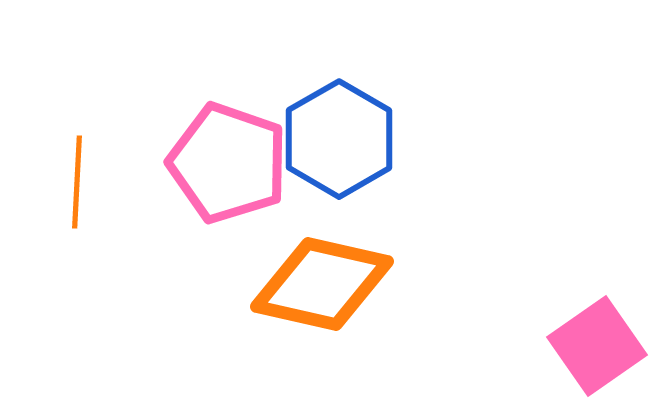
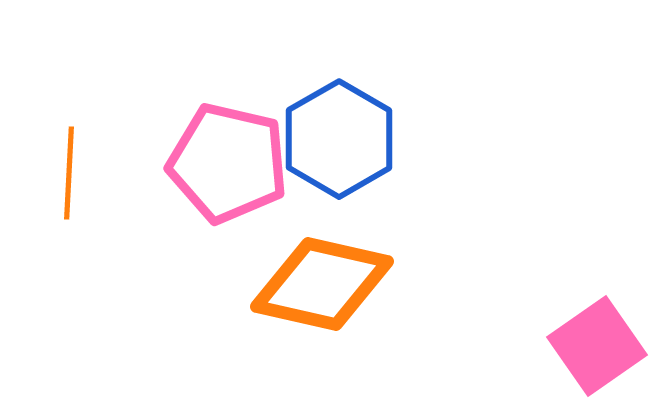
pink pentagon: rotated 6 degrees counterclockwise
orange line: moved 8 px left, 9 px up
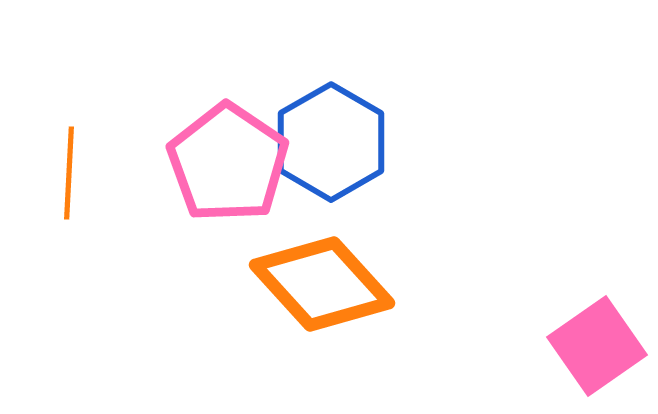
blue hexagon: moved 8 px left, 3 px down
pink pentagon: rotated 21 degrees clockwise
orange diamond: rotated 35 degrees clockwise
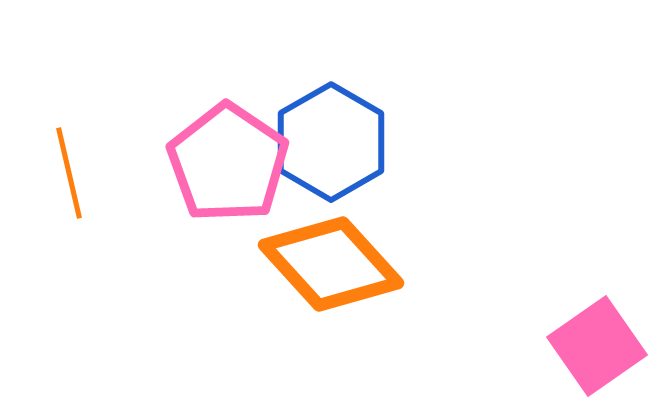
orange line: rotated 16 degrees counterclockwise
orange diamond: moved 9 px right, 20 px up
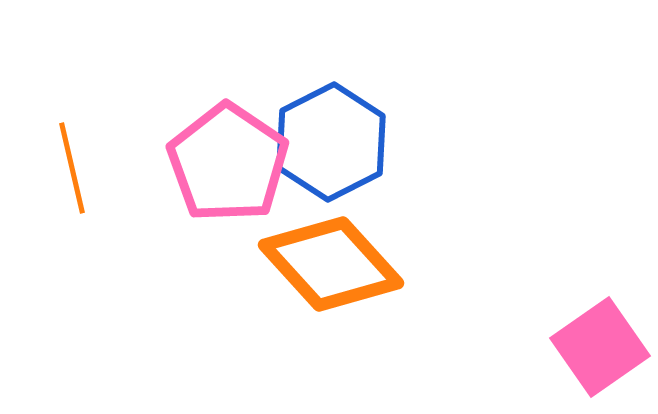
blue hexagon: rotated 3 degrees clockwise
orange line: moved 3 px right, 5 px up
pink square: moved 3 px right, 1 px down
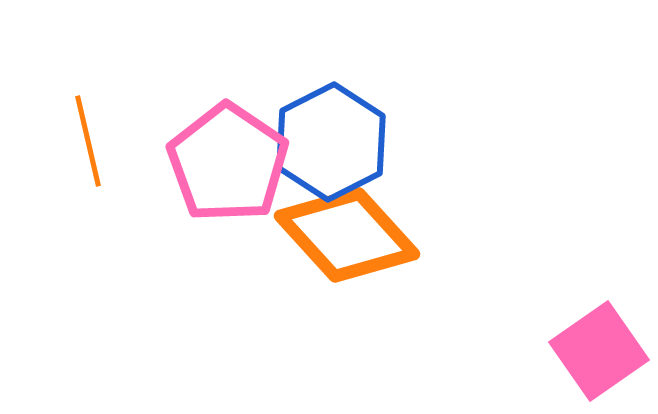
orange line: moved 16 px right, 27 px up
orange diamond: moved 16 px right, 29 px up
pink square: moved 1 px left, 4 px down
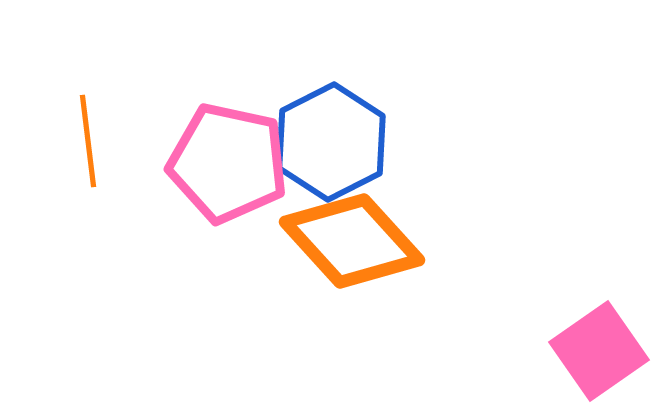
orange line: rotated 6 degrees clockwise
pink pentagon: rotated 22 degrees counterclockwise
orange diamond: moved 5 px right, 6 px down
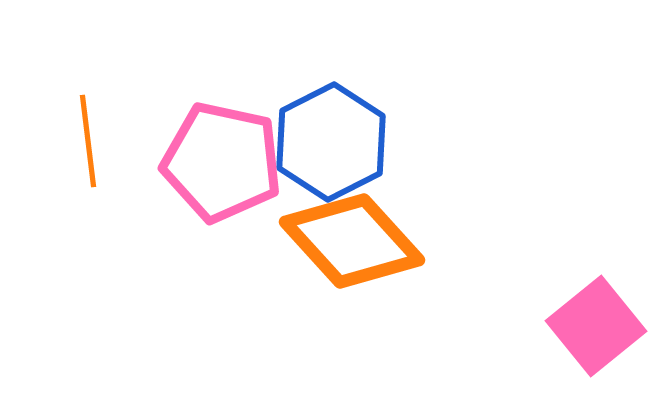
pink pentagon: moved 6 px left, 1 px up
pink square: moved 3 px left, 25 px up; rotated 4 degrees counterclockwise
